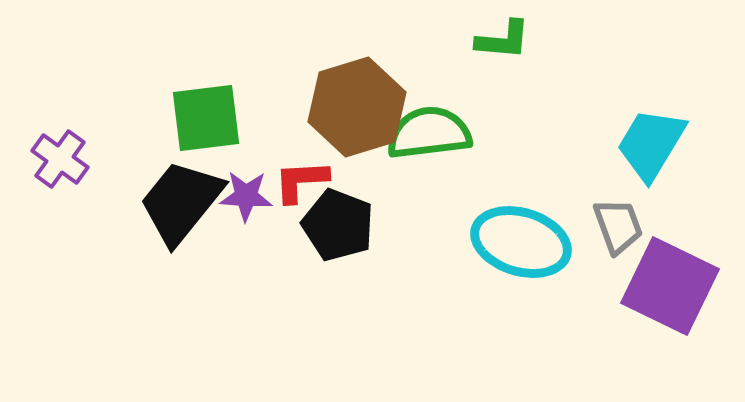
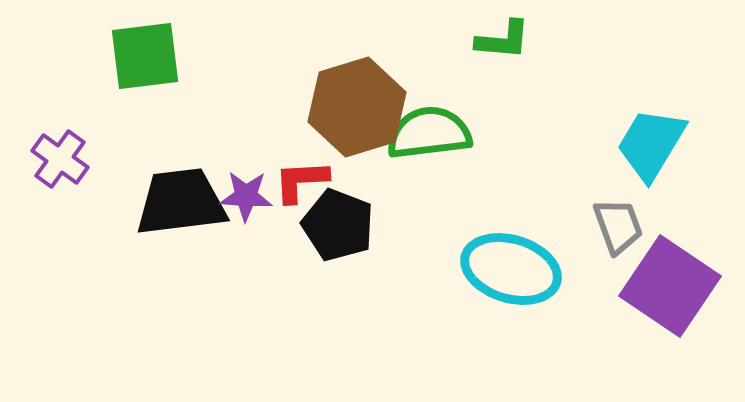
green square: moved 61 px left, 62 px up
black trapezoid: rotated 44 degrees clockwise
cyan ellipse: moved 10 px left, 27 px down
purple square: rotated 8 degrees clockwise
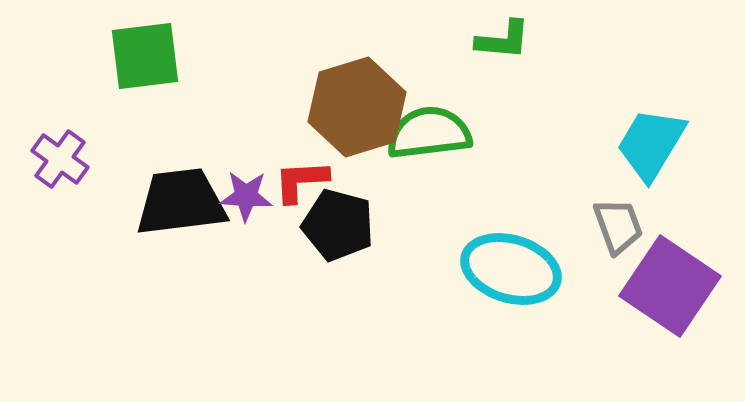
black pentagon: rotated 6 degrees counterclockwise
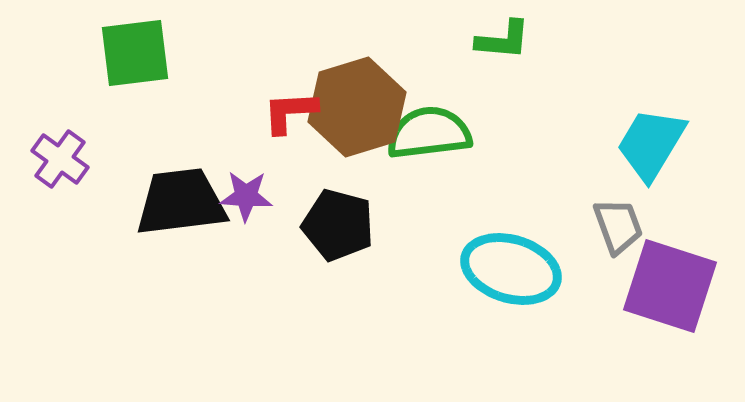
green square: moved 10 px left, 3 px up
red L-shape: moved 11 px left, 69 px up
purple square: rotated 16 degrees counterclockwise
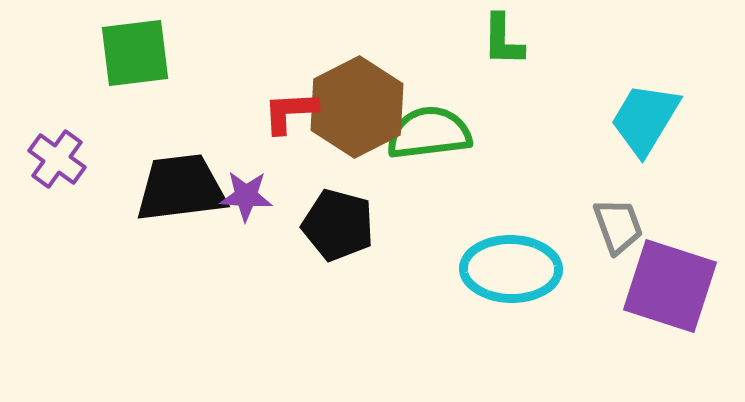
green L-shape: rotated 86 degrees clockwise
brown hexagon: rotated 10 degrees counterclockwise
cyan trapezoid: moved 6 px left, 25 px up
purple cross: moved 3 px left
black trapezoid: moved 14 px up
cyan ellipse: rotated 16 degrees counterclockwise
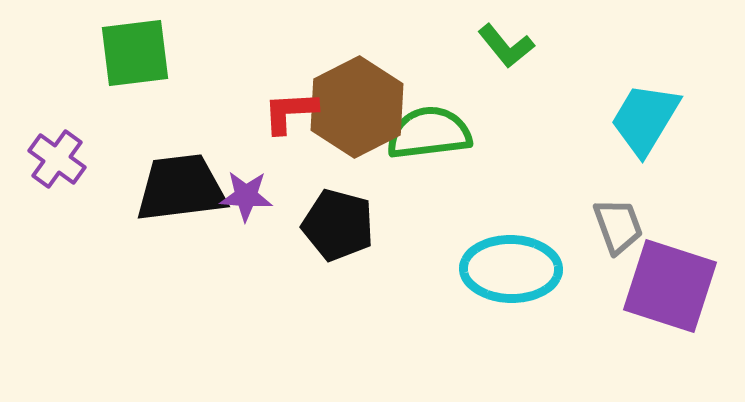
green L-shape: moved 3 px right, 6 px down; rotated 40 degrees counterclockwise
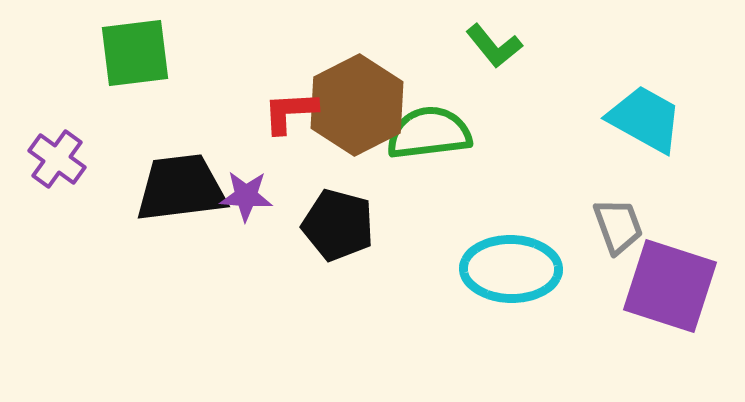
green L-shape: moved 12 px left
brown hexagon: moved 2 px up
cyan trapezoid: rotated 88 degrees clockwise
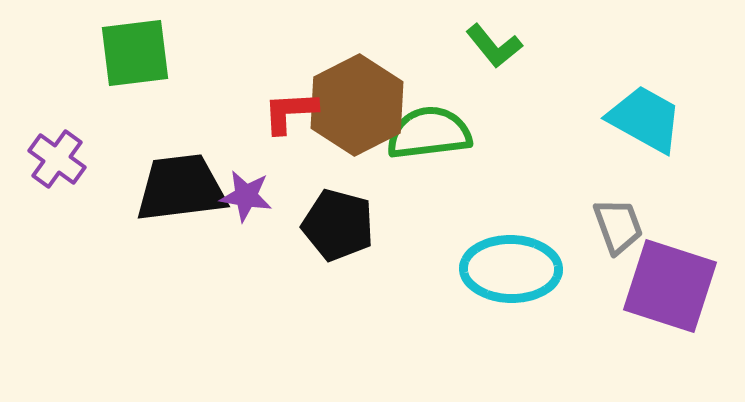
purple star: rotated 6 degrees clockwise
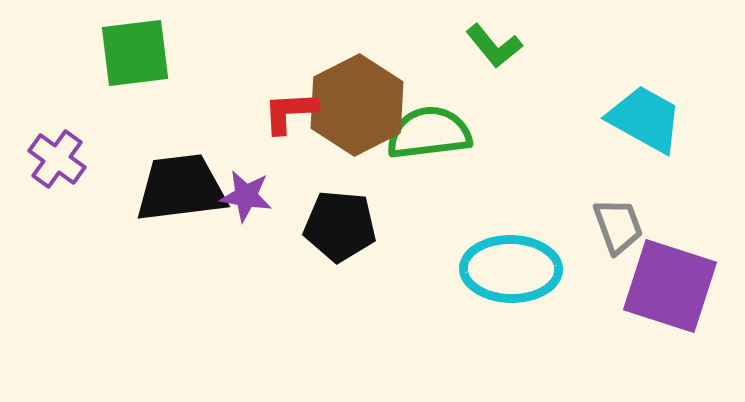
black pentagon: moved 2 px right, 1 px down; rotated 10 degrees counterclockwise
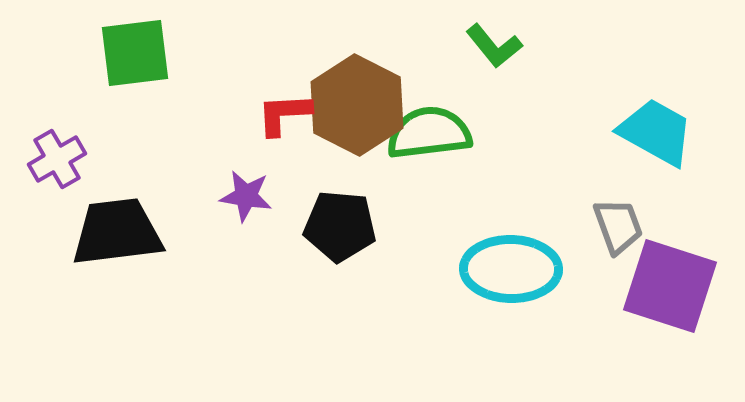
brown hexagon: rotated 6 degrees counterclockwise
red L-shape: moved 6 px left, 2 px down
cyan trapezoid: moved 11 px right, 13 px down
purple cross: rotated 24 degrees clockwise
black trapezoid: moved 64 px left, 44 px down
